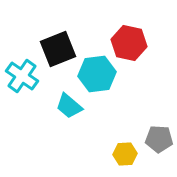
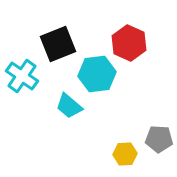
red hexagon: rotated 12 degrees clockwise
black square: moved 5 px up
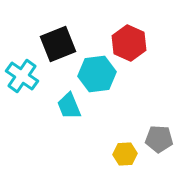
cyan trapezoid: rotated 28 degrees clockwise
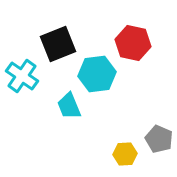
red hexagon: moved 4 px right; rotated 12 degrees counterclockwise
gray pentagon: rotated 20 degrees clockwise
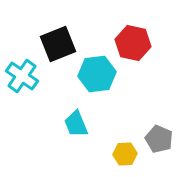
cyan trapezoid: moved 7 px right, 18 px down
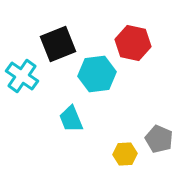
cyan trapezoid: moved 5 px left, 5 px up
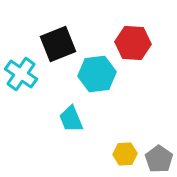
red hexagon: rotated 8 degrees counterclockwise
cyan cross: moved 1 px left, 2 px up
gray pentagon: moved 20 px down; rotated 12 degrees clockwise
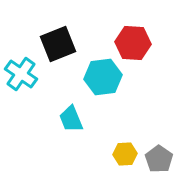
cyan hexagon: moved 6 px right, 3 px down
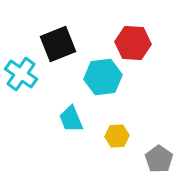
yellow hexagon: moved 8 px left, 18 px up
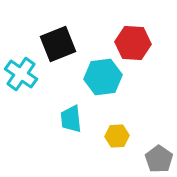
cyan trapezoid: rotated 16 degrees clockwise
